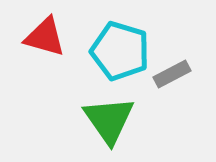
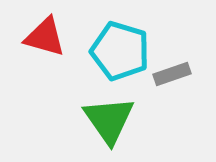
gray rectangle: rotated 9 degrees clockwise
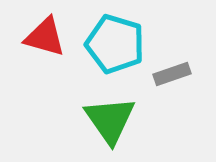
cyan pentagon: moved 5 px left, 7 px up
green triangle: moved 1 px right
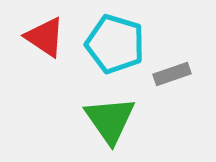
red triangle: rotated 18 degrees clockwise
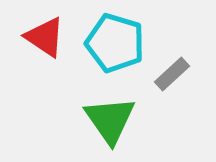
cyan pentagon: moved 1 px up
gray rectangle: rotated 24 degrees counterclockwise
